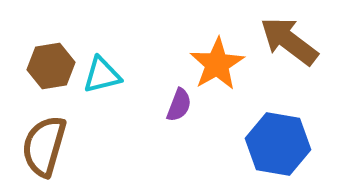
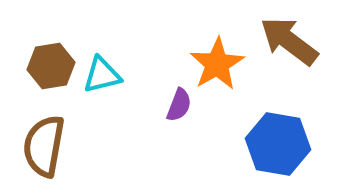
brown semicircle: rotated 6 degrees counterclockwise
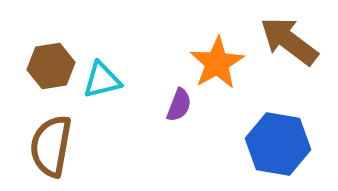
orange star: moved 1 px up
cyan triangle: moved 5 px down
brown semicircle: moved 7 px right
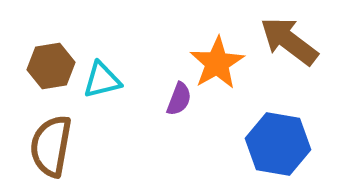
purple semicircle: moved 6 px up
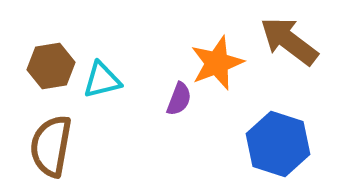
orange star: rotated 10 degrees clockwise
blue hexagon: rotated 8 degrees clockwise
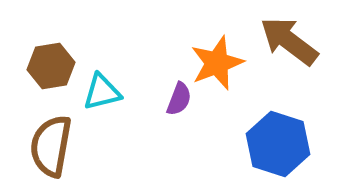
cyan triangle: moved 12 px down
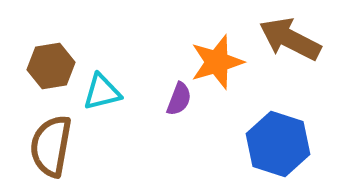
brown arrow: moved 1 px right, 2 px up; rotated 10 degrees counterclockwise
orange star: moved 1 px up; rotated 4 degrees clockwise
